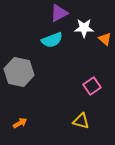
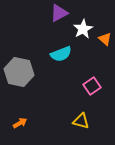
white star: moved 1 px left, 1 px down; rotated 30 degrees counterclockwise
cyan semicircle: moved 9 px right, 14 px down
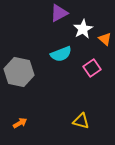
pink square: moved 18 px up
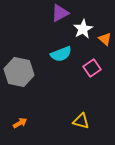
purple triangle: moved 1 px right
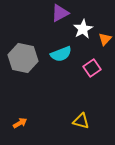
orange triangle: rotated 32 degrees clockwise
gray hexagon: moved 4 px right, 14 px up
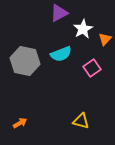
purple triangle: moved 1 px left
gray hexagon: moved 2 px right, 3 px down
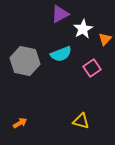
purple triangle: moved 1 px right, 1 px down
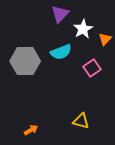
purple triangle: rotated 18 degrees counterclockwise
cyan semicircle: moved 2 px up
gray hexagon: rotated 12 degrees counterclockwise
orange arrow: moved 11 px right, 7 px down
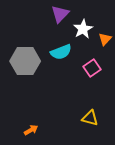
yellow triangle: moved 9 px right, 3 px up
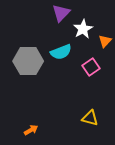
purple triangle: moved 1 px right, 1 px up
orange triangle: moved 2 px down
gray hexagon: moved 3 px right
pink square: moved 1 px left, 1 px up
